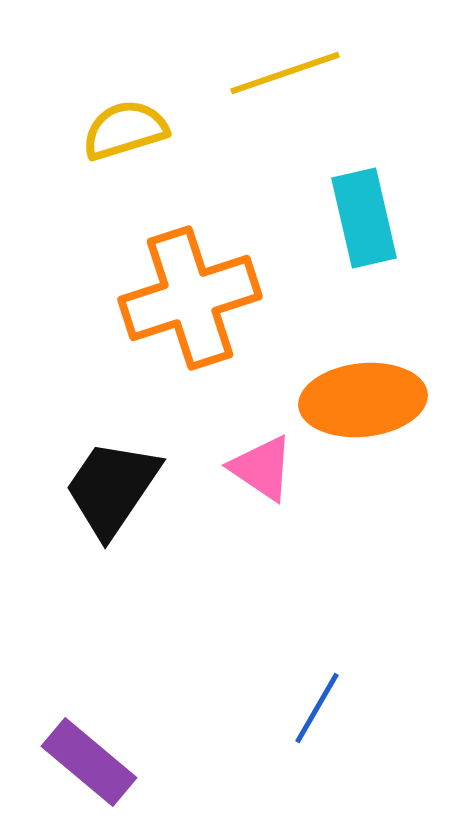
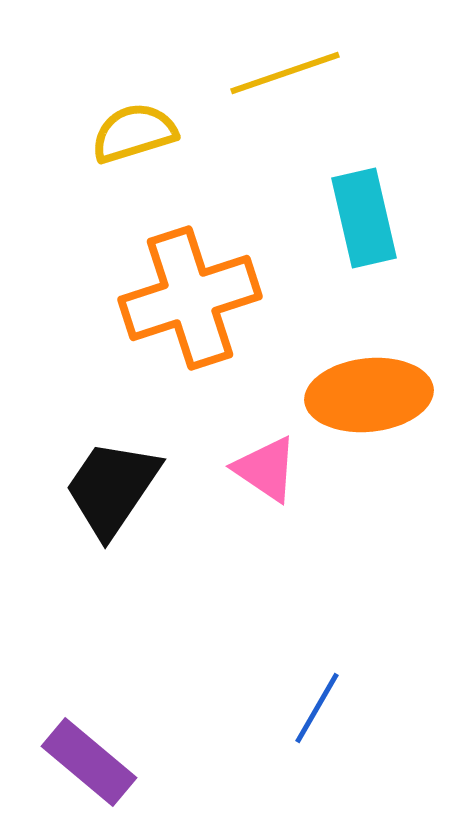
yellow semicircle: moved 9 px right, 3 px down
orange ellipse: moved 6 px right, 5 px up
pink triangle: moved 4 px right, 1 px down
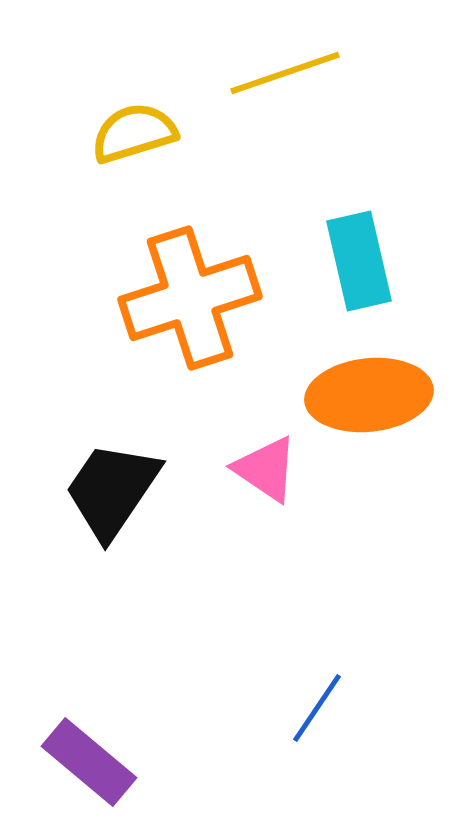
cyan rectangle: moved 5 px left, 43 px down
black trapezoid: moved 2 px down
blue line: rotated 4 degrees clockwise
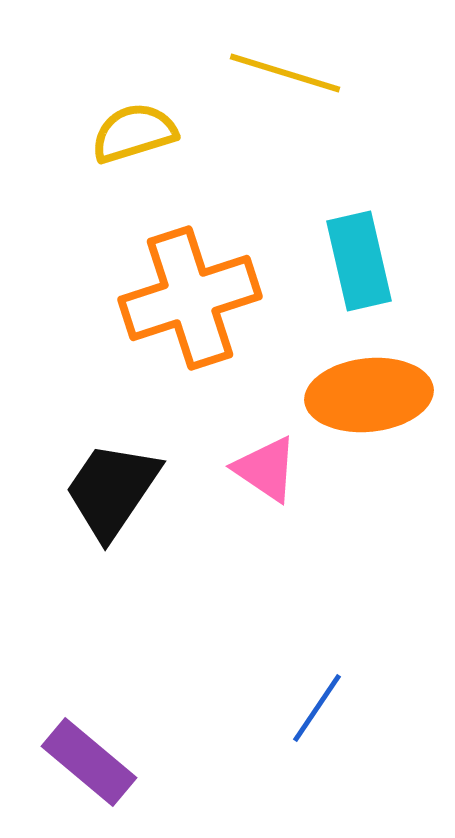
yellow line: rotated 36 degrees clockwise
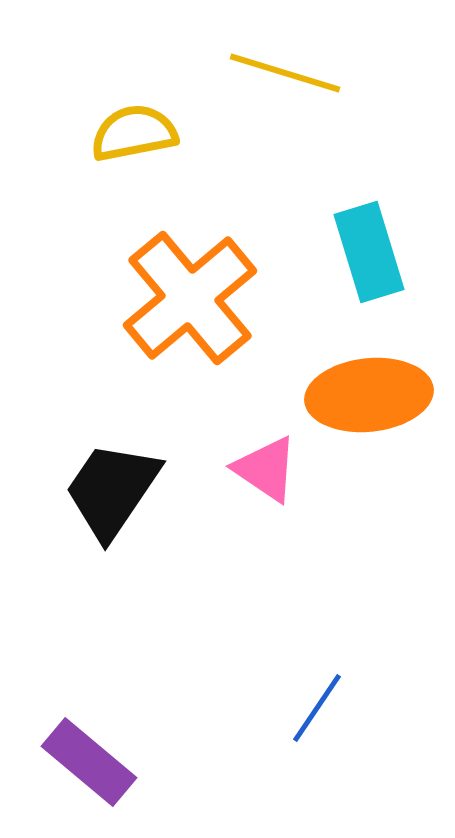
yellow semicircle: rotated 6 degrees clockwise
cyan rectangle: moved 10 px right, 9 px up; rotated 4 degrees counterclockwise
orange cross: rotated 22 degrees counterclockwise
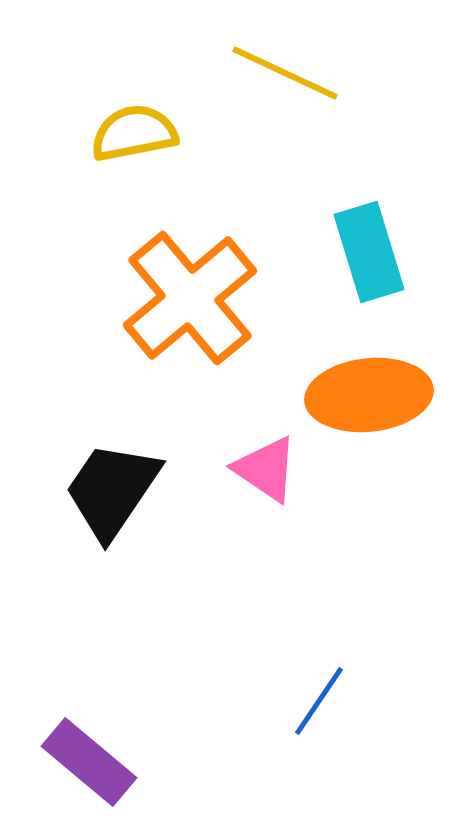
yellow line: rotated 8 degrees clockwise
blue line: moved 2 px right, 7 px up
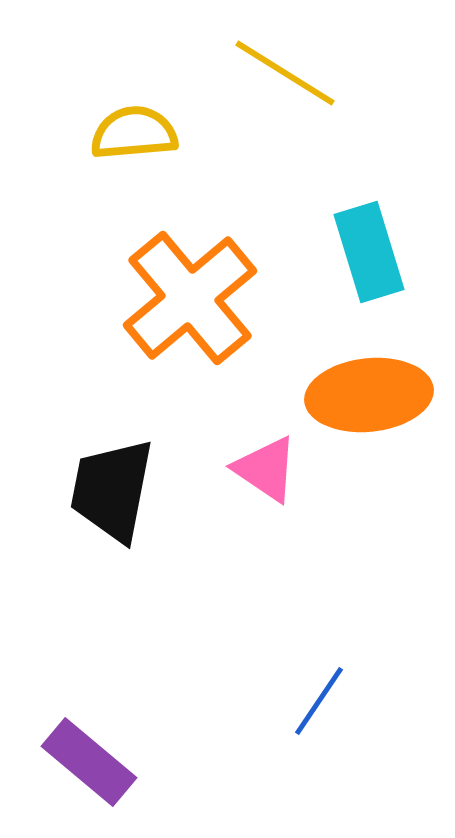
yellow line: rotated 7 degrees clockwise
yellow semicircle: rotated 6 degrees clockwise
black trapezoid: rotated 23 degrees counterclockwise
